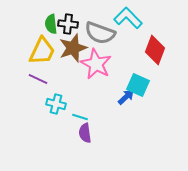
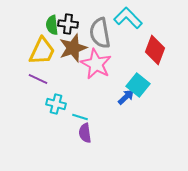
green semicircle: moved 1 px right, 1 px down
gray semicircle: rotated 60 degrees clockwise
cyan square: rotated 15 degrees clockwise
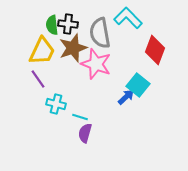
pink star: rotated 8 degrees counterclockwise
purple line: rotated 30 degrees clockwise
purple semicircle: rotated 24 degrees clockwise
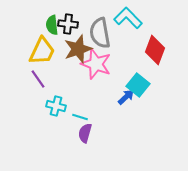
brown star: moved 5 px right, 1 px down
cyan cross: moved 2 px down
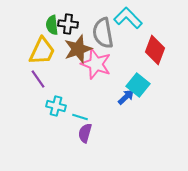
gray semicircle: moved 3 px right
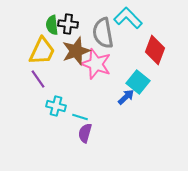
brown star: moved 2 px left, 2 px down
cyan square: moved 3 px up
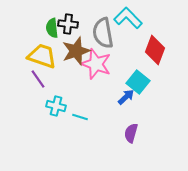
green semicircle: moved 3 px down
yellow trapezoid: moved 5 px down; rotated 96 degrees counterclockwise
purple semicircle: moved 46 px right
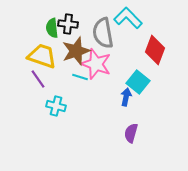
blue arrow: rotated 36 degrees counterclockwise
cyan line: moved 40 px up
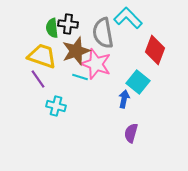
blue arrow: moved 2 px left, 2 px down
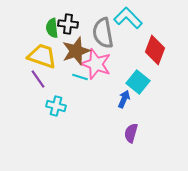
blue arrow: rotated 12 degrees clockwise
